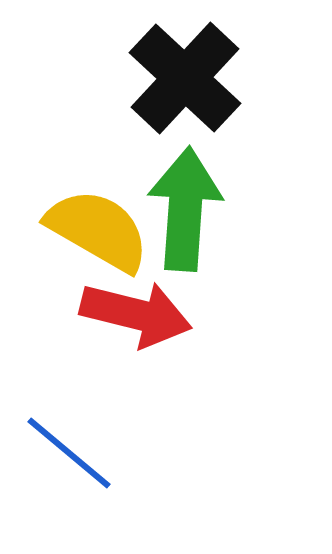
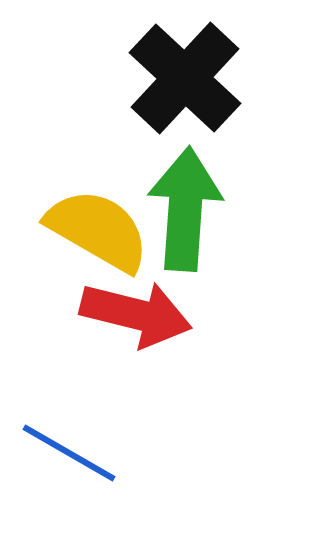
blue line: rotated 10 degrees counterclockwise
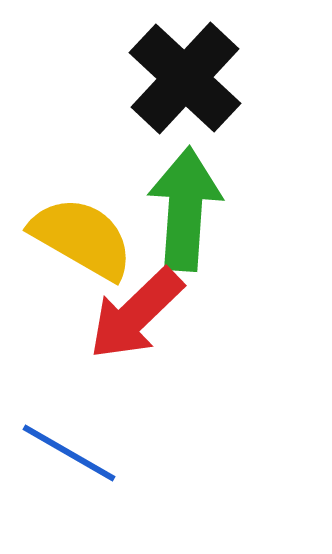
yellow semicircle: moved 16 px left, 8 px down
red arrow: rotated 122 degrees clockwise
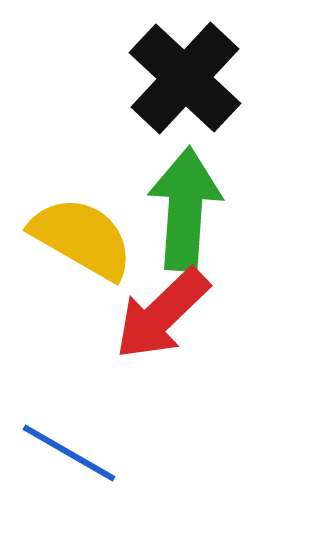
red arrow: moved 26 px right
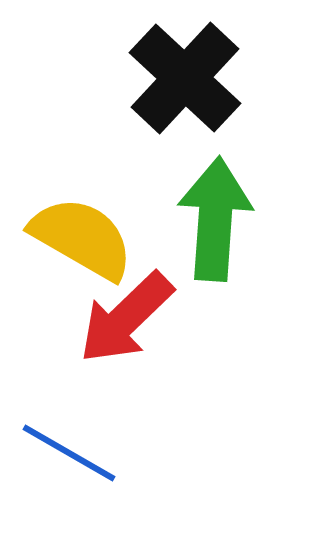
green arrow: moved 30 px right, 10 px down
red arrow: moved 36 px left, 4 px down
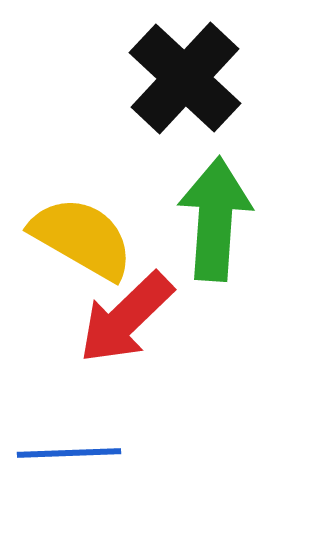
blue line: rotated 32 degrees counterclockwise
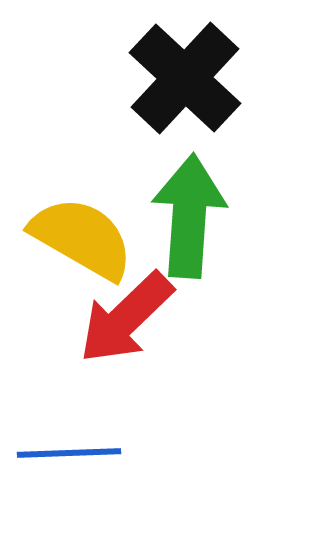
green arrow: moved 26 px left, 3 px up
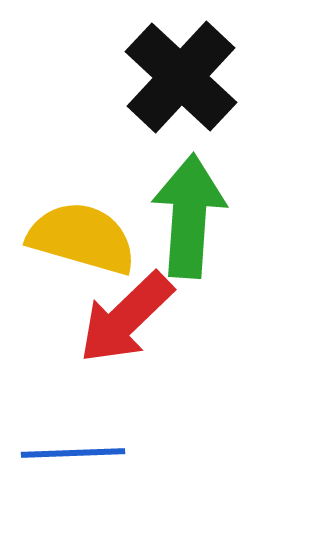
black cross: moved 4 px left, 1 px up
yellow semicircle: rotated 14 degrees counterclockwise
blue line: moved 4 px right
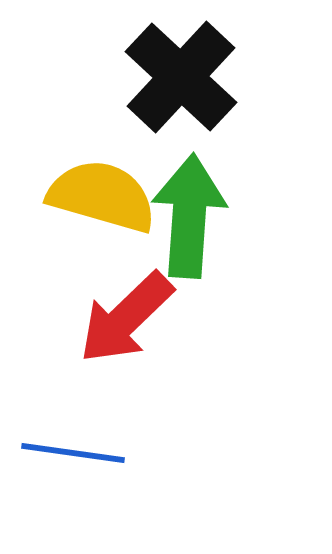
yellow semicircle: moved 20 px right, 42 px up
blue line: rotated 10 degrees clockwise
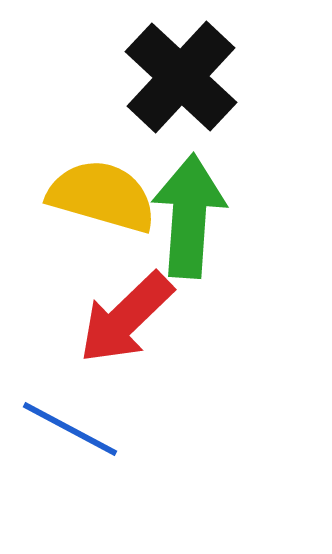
blue line: moved 3 px left, 24 px up; rotated 20 degrees clockwise
